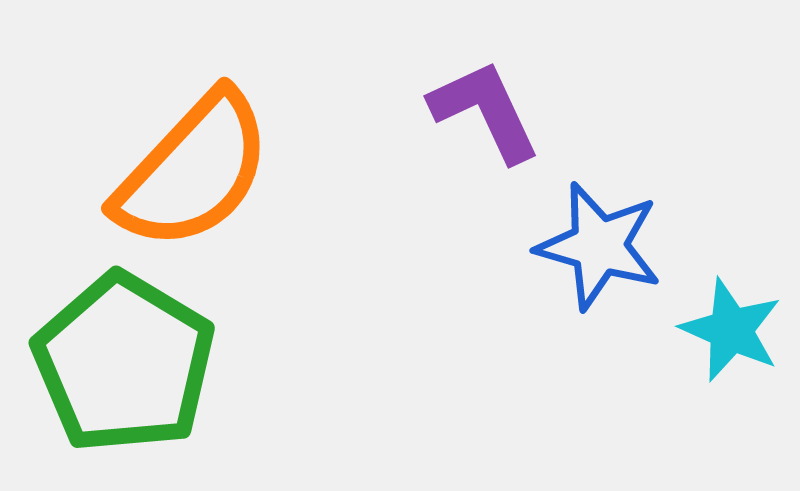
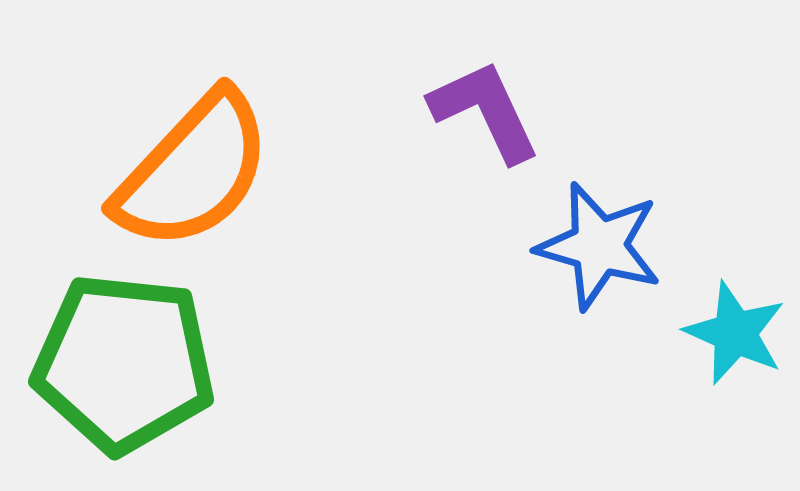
cyan star: moved 4 px right, 3 px down
green pentagon: rotated 25 degrees counterclockwise
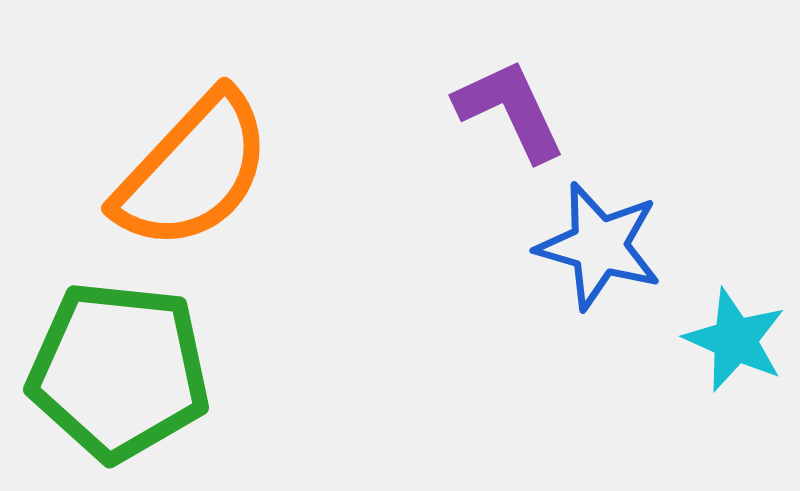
purple L-shape: moved 25 px right, 1 px up
cyan star: moved 7 px down
green pentagon: moved 5 px left, 8 px down
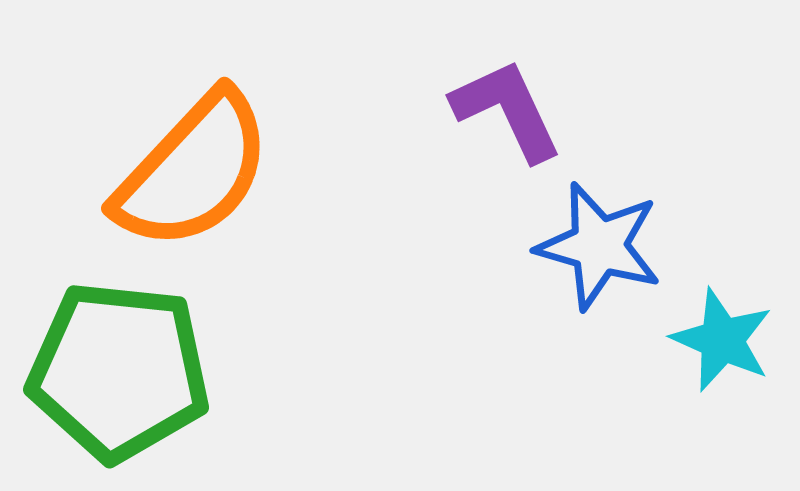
purple L-shape: moved 3 px left
cyan star: moved 13 px left
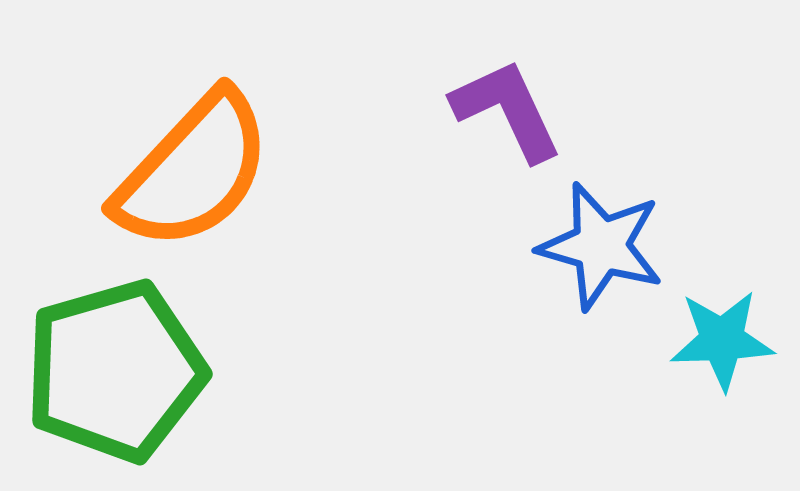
blue star: moved 2 px right
cyan star: rotated 26 degrees counterclockwise
green pentagon: moved 4 px left; rotated 22 degrees counterclockwise
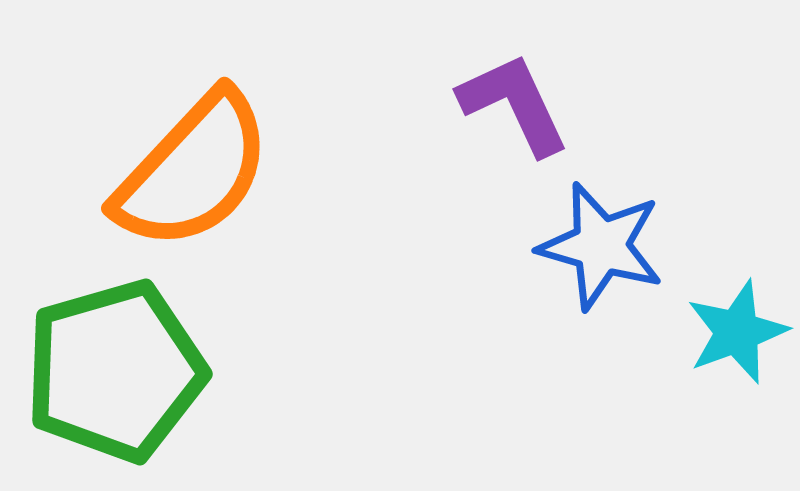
purple L-shape: moved 7 px right, 6 px up
cyan star: moved 15 px right, 8 px up; rotated 18 degrees counterclockwise
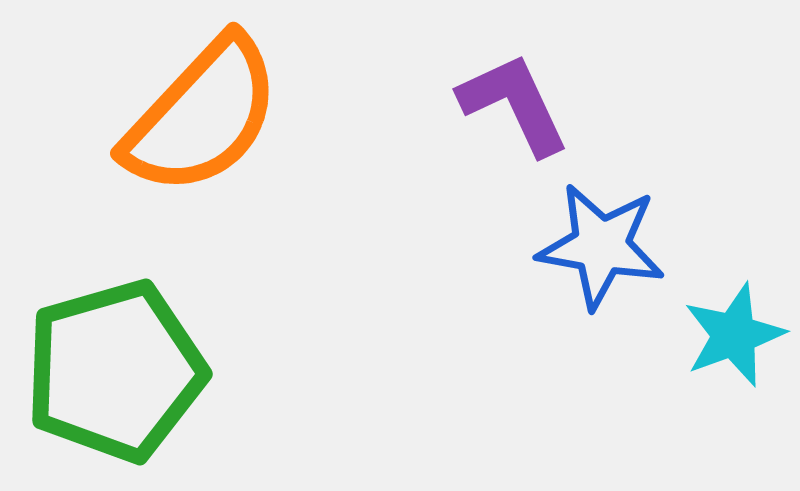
orange semicircle: moved 9 px right, 55 px up
blue star: rotated 6 degrees counterclockwise
cyan star: moved 3 px left, 3 px down
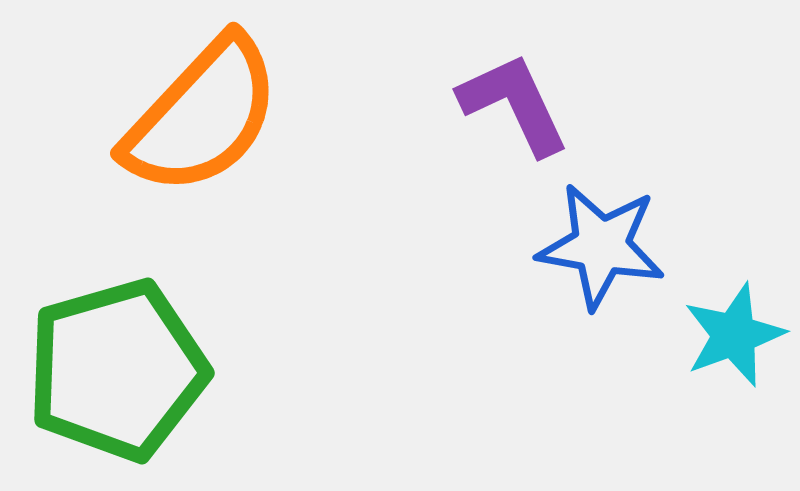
green pentagon: moved 2 px right, 1 px up
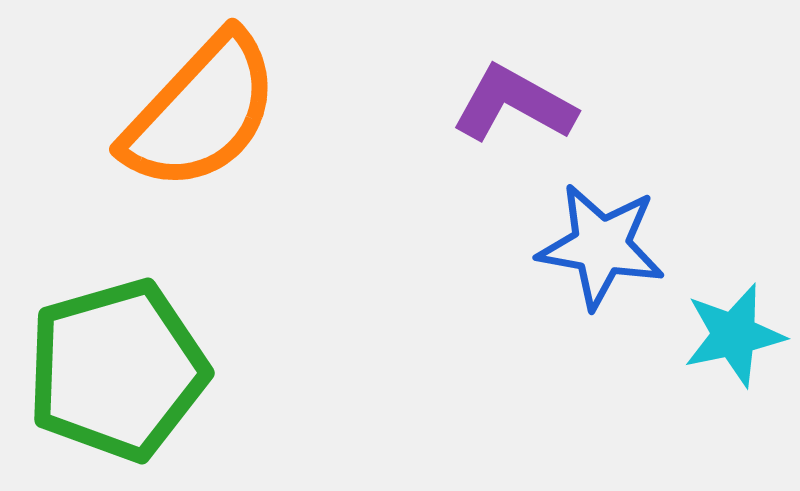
purple L-shape: rotated 36 degrees counterclockwise
orange semicircle: moved 1 px left, 4 px up
cyan star: rotated 8 degrees clockwise
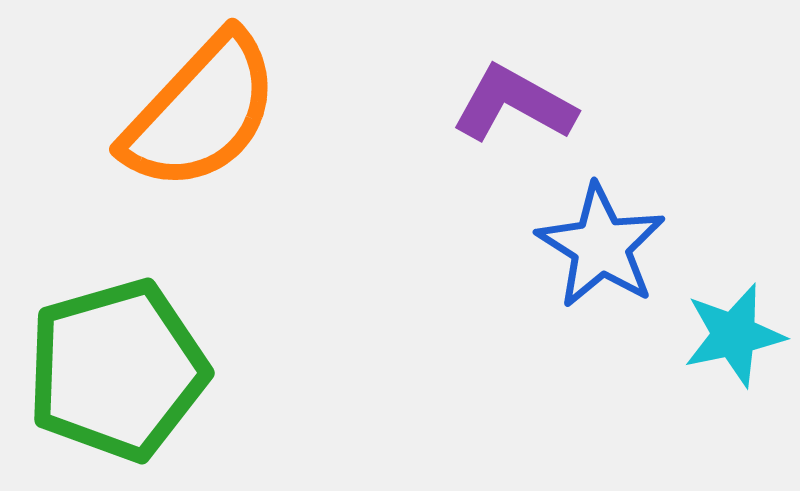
blue star: rotated 22 degrees clockwise
